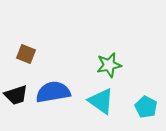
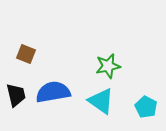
green star: moved 1 px left, 1 px down
black trapezoid: rotated 85 degrees counterclockwise
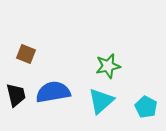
cyan triangle: rotated 44 degrees clockwise
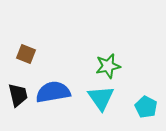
black trapezoid: moved 2 px right
cyan triangle: moved 3 px up; rotated 24 degrees counterclockwise
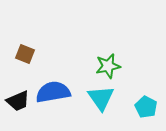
brown square: moved 1 px left
black trapezoid: moved 6 px down; rotated 80 degrees clockwise
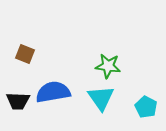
green star: rotated 20 degrees clockwise
black trapezoid: rotated 25 degrees clockwise
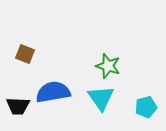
green star: rotated 10 degrees clockwise
black trapezoid: moved 5 px down
cyan pentagon: rotated 30 degrees clockwise
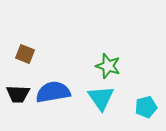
black trapezoid: moved 12 px up
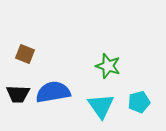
cyan triangle: moved 8 px down
cyan pentagon: moved 7 px left, 5 px up
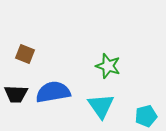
black trapezoid: moved 2 px left
cyan pentagon: moved 7 px right, 14 px down
